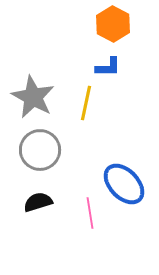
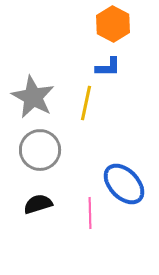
black semicircle: moved 2 px down
pink line: rotated 8 degrees clockwise
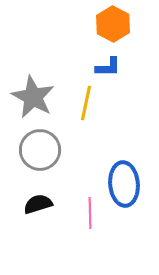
blue ellipse: rotated 39 degrees clockwise
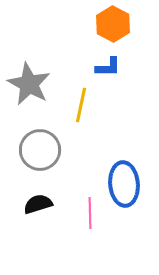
gray star: moved 4 px left, 13 px up
yellow line: moved 5 px left, 2 px down
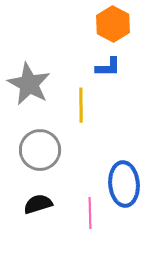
yellow line: rotated 12 degrees counterclockwise
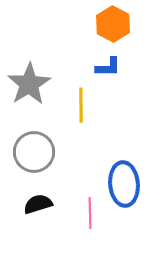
gray star: rotated 12 degrees clockwise
gray circle: moved 6 px left, 2 px down
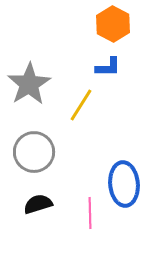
yellow line: rotated 32 degrees clockwise
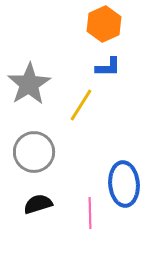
orange hexagon: moved 9 px left; rotated 8 degrees clockwise
